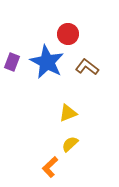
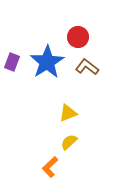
red circle: moved 10 px right, 3 px down
blue star: rotated 12 degrees clockwise
yellow semicircle: moved 1 px left, 2 px up
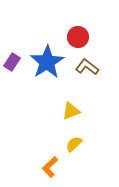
purple rectangle: rotated 12 degrees clockwise
yellow triangle: moved 3 px right, 2 px up
yellow semicircle: moved 5 px right, 2 px down
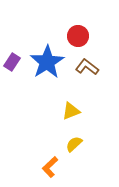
red circle: moved 1 px up
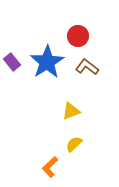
purple rectangle: rotated 72 degrees counterclockwise
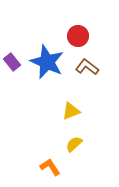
blue star: rotated 16 degrees counterclockwise
orange L-shape: rotated 100 degrees clockwise
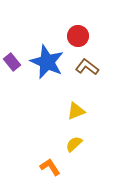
yellow triangle: moved 5 px right
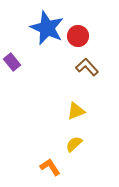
blue star: moved 34 px up
brown L-shape: rotated 10 degrees clockwise
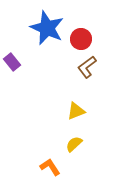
red circle: moved 3 px right, 3 px down
brown L-shape: rotated 85 degrees counterclockwise
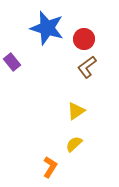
blue star: rotated 8 degrees counterclockwise
red circle: moved 3 px right
yellow triangle: rotated 12 degrees counterclockwise
orange L-shape: rotated 65 degrees clockwise
